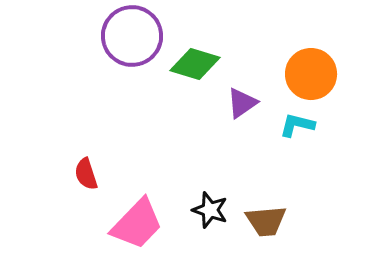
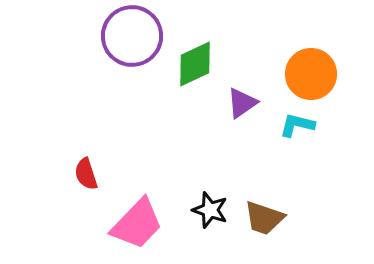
green diamond: rotated 42 degrees counterclockwise
brown trapezoid: moved 2 px left, 3 px up; rotated 24 degrees clockwise
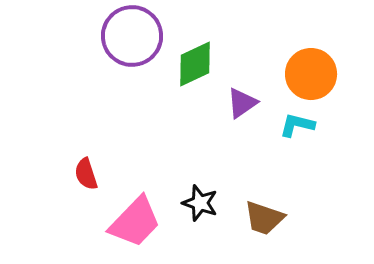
black star: moved 10 px left, 7 px up
pink trapezoid: moved 2 px left, 2 px up
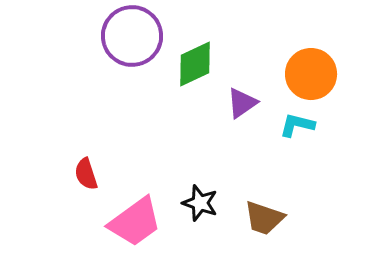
pink trapezoid: rotated 10 degrees clockwise
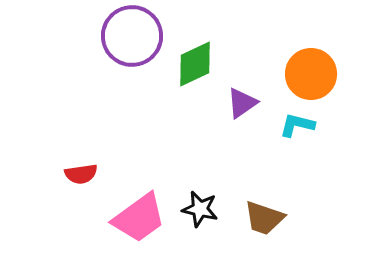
red semicircle: moved 5 px left; rotated 80 degrees counterclockwise
black star: moved 6 px down; rotated 6 degrees counterclockwise
pink trapezoid: moved 4 px right, 4 px up
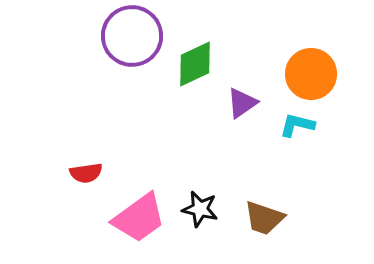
red semicircle: moved 5 px right, 1 px up
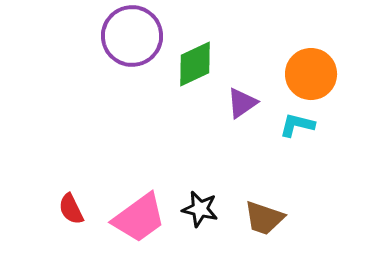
red semicircle: moved 15 px left, 36 px down; rotated 72 degrees clockwise
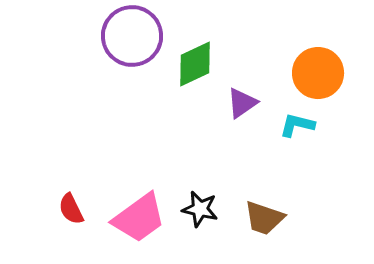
orange circle: moved 7 px right, 1 px up
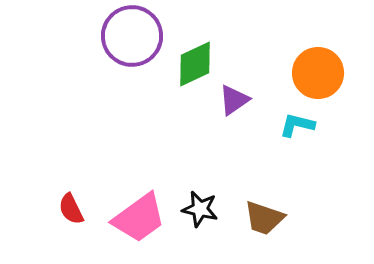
purple triangle: moved 8 px left, 3 px up
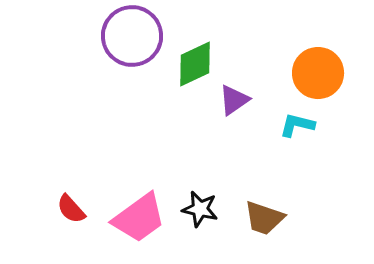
red semicircle: rotated 16 degrees counterclockwise
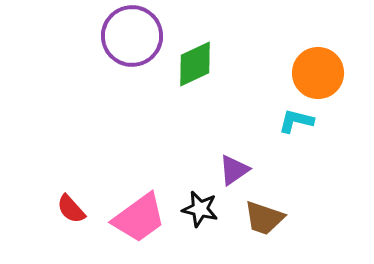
purple triangle: moved 70 px down
cyan L-shape: moved 1 px left, 4 px up
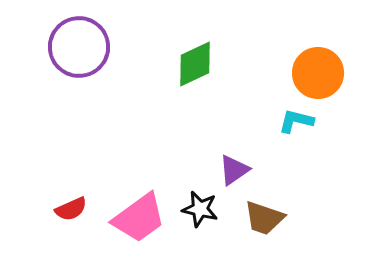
purple circle: moved 53 px left, 11 px down
red semicircle: rotated 72 degrees counterclockwise
